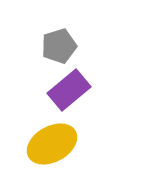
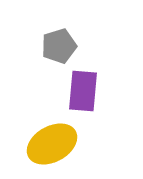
purple rectangle: moved 14 px right, 1 px down; rotated 45 degrees counterclockwise
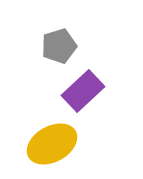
purple rectangle: rotated 42 degrees clockwise
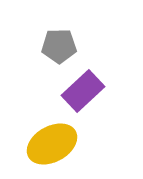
gray pentagon: rotated 16 degrees clockwise
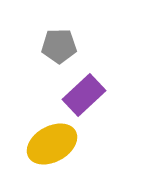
purple rectangle: moved 1 px right, 4 px down
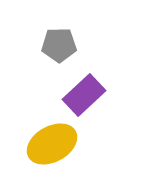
gray pentagon: moved 1 px up
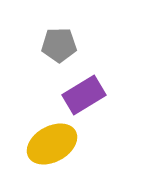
purple rectangle: rotated 12 degrees clockwise
